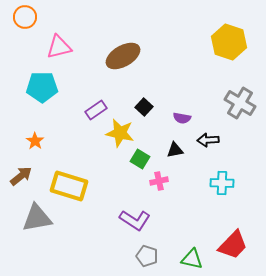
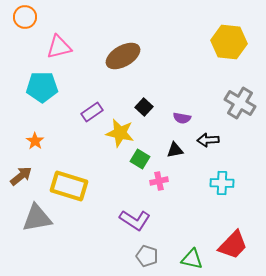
yellow hexagon: rotated 12 degrees counterclockwise
purple rectangle: moved 4 px left, 2 px down
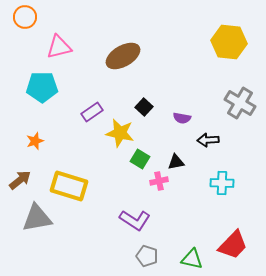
orange star: rotated 18 degrees clockwise
black triangle: moved 1 px right, 12 px down
brown arrow: moved 1 px left, 4 px down
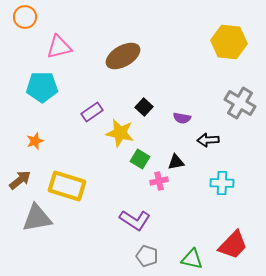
yellow rectangle: moved 2 px left
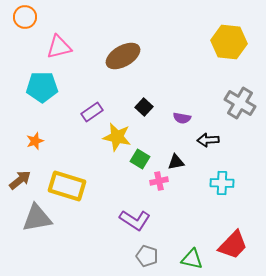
yellow star: moved 3 px left, 4 px down
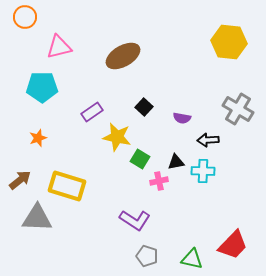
gray cross: moved 2 px left, 6 px down
orange star: moved 3 px right, 3 px up
cyan cross: moved 19 px left, 12 px up
gray triangle: rotated 12 degrees clockwise
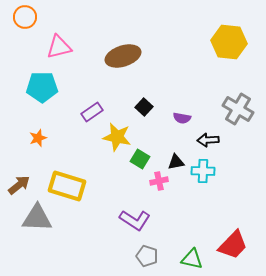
brown ellipse: rotated 12 degrees clockwise
brown arrow: moved 1 px left, 5 px down
